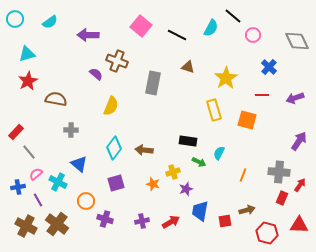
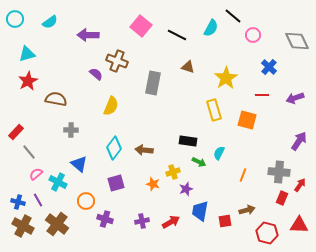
blue cross at (18, 187): moved 15 px down; rotated 24 degrees clockwise
brown cross at (26, 226): moved 3 px left
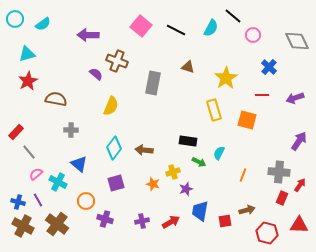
cyan semicircle at (50, 22): moved 7 px left, 2 px down
black line at (177, 35): moved 1 px left, 5 px up
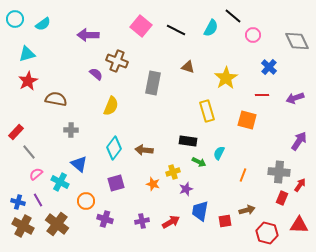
yellow rectangle at (214, 110): moved 7 px left, 1 px down
cyan cross at (58, 182): moved 2 px right
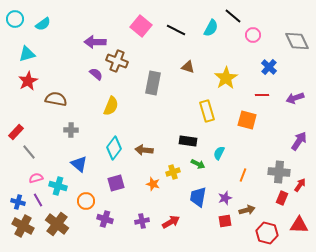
purple arrow at (88, 35): moved 7 px right, 7 px down
green arrow at (199, 162): moved 1 px left, 2 px down
pink semicircle at (36, 174): moved 4 px down; rotated 24 degrees clockwise
cyan cross at (60, 182): moved 2 px left, 4 px down; rotated 12 degrees counterclockwise
purple star at (186, 189): moved 39 px right, 9 px down
blue trapezoid at (200, 211): moved 2 px left, 14 px up
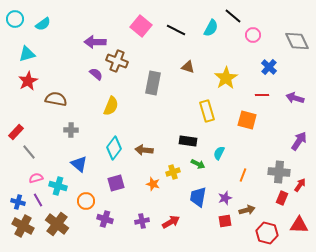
purple arrow at (295, 98): rotated 36 degrees clockwise
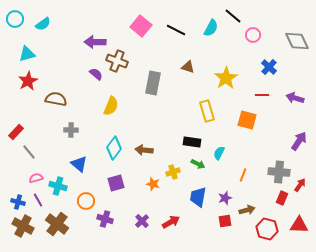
black rectangle at (188, 141): moved 4 px right, 1 px down
purple cross at (142, 221): rotated 32 degrees counterclockwise
red hexagon at (267, 233): moved 4 px up
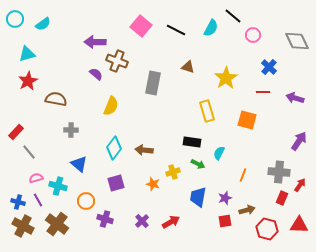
red line at (262, 95): moved 1 px right, 3 px up
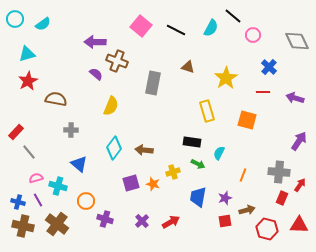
purple square at (116, 183): moved 15 px right
brown cross at (23, 226): rotated 15 degrees counterclockwise
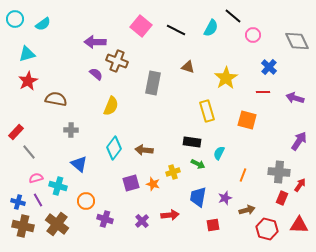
red square at (225, 221): moved 12 px left, 4 px down
red arrow at (171, 222): moved 1 px left, 7 px up; rotated 24 degrees clockwise
